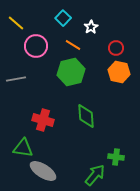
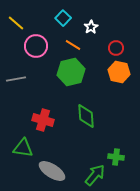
gray ellipse: moved 9 px right
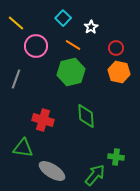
gray line: rotated 60 degrees counterclockwise
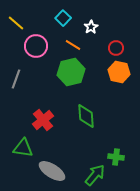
red cross: rotated 35 degrees clockwise
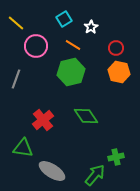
cyan square: moved 1 px right, 1 px down; rotated 14 degrees clockwise
green diamond: rotated 30 degrees counterclockwise
green cross: rotated 21 degrees counterclockwise
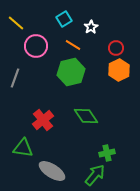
orange hexagon: moved 2 px up; rotated 20 degrees clockwise
gray line: moved 1 px left, 1 px up
green cross: moved 9 px left, 4 px up
